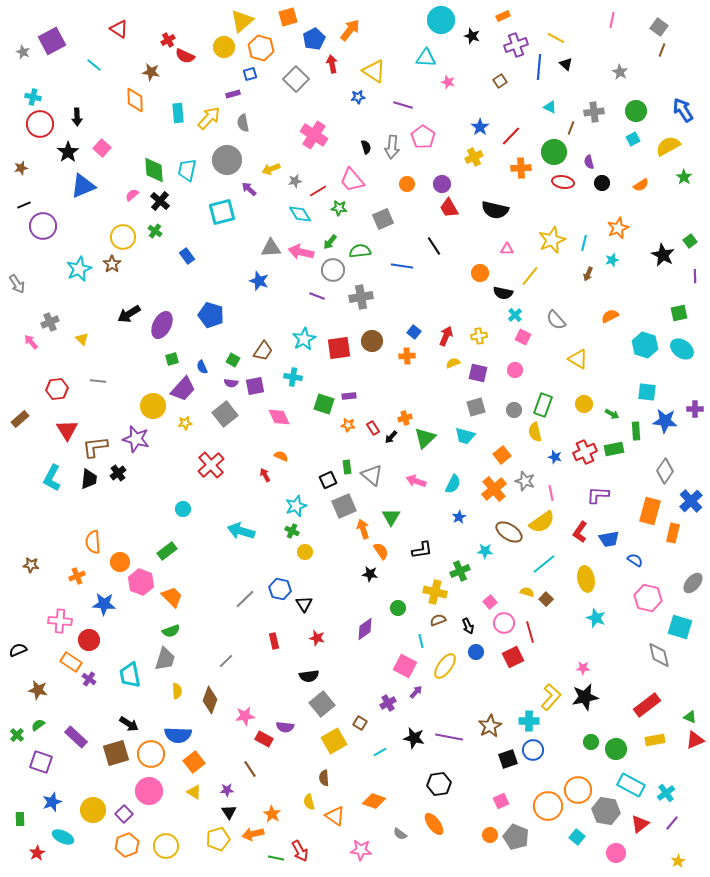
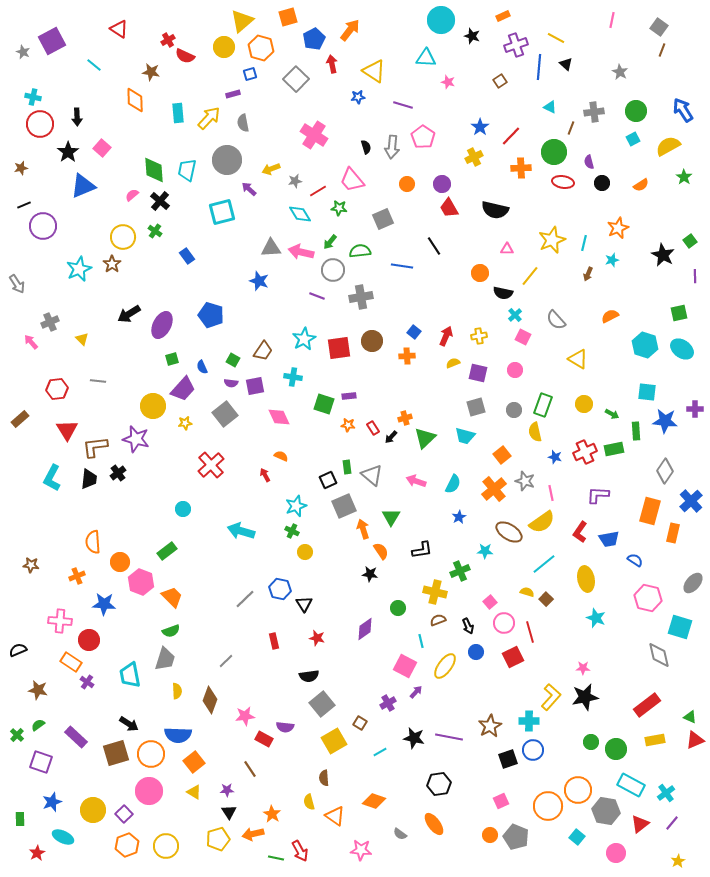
purple cross at (89, 679): moved 2 px left, 3 px down
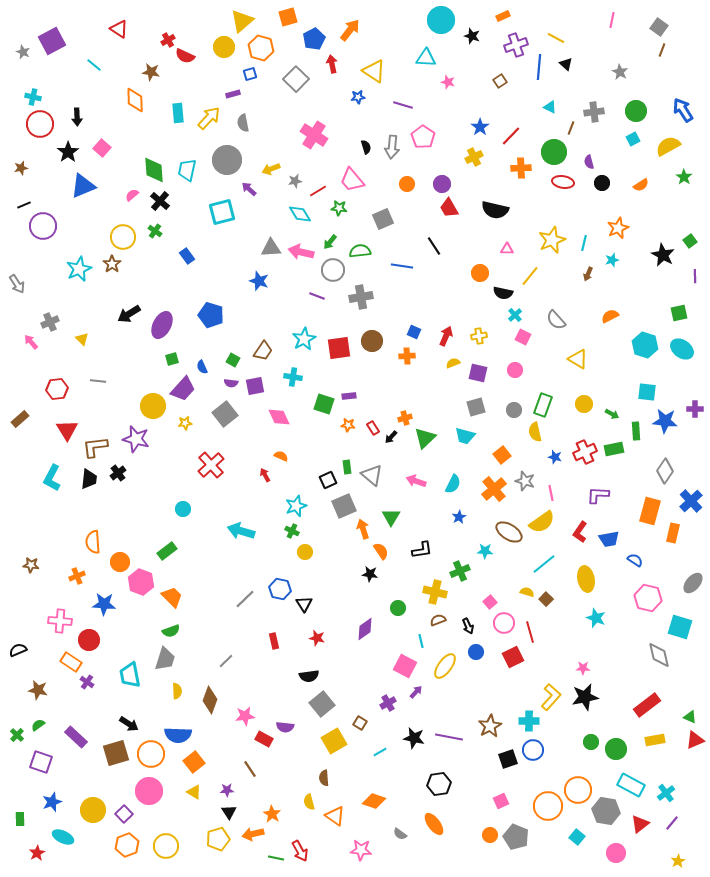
blue square at (414, 332): rotated 16 degrees counterclockwise
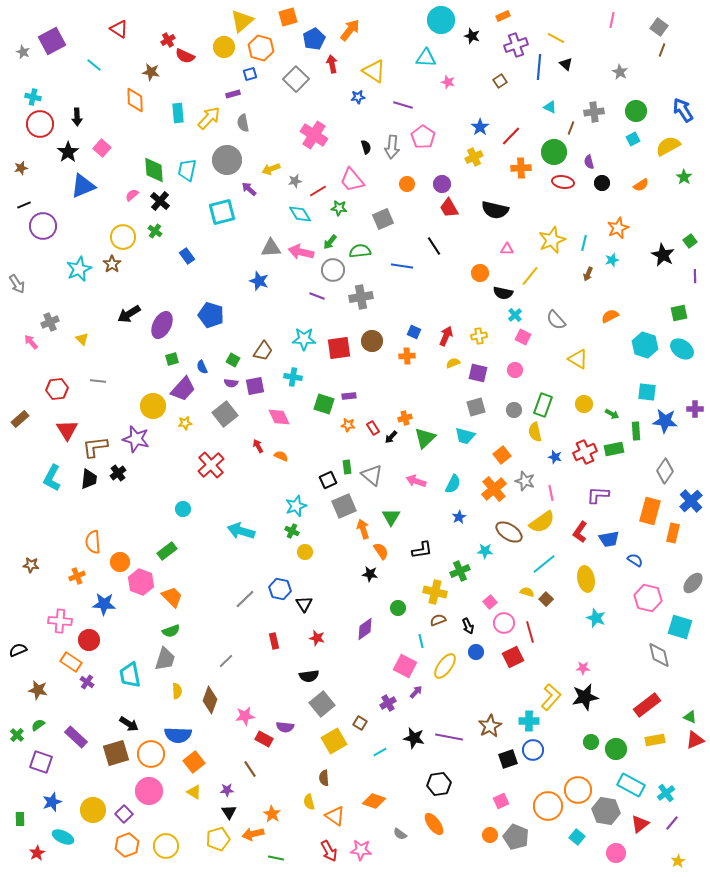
cyan star at (304, 339): rotated 30 degrees clockwise
red arrow at (265, 475): moved 7 px left, 29 px up
red arrow at (300, 851): moved 29 px right
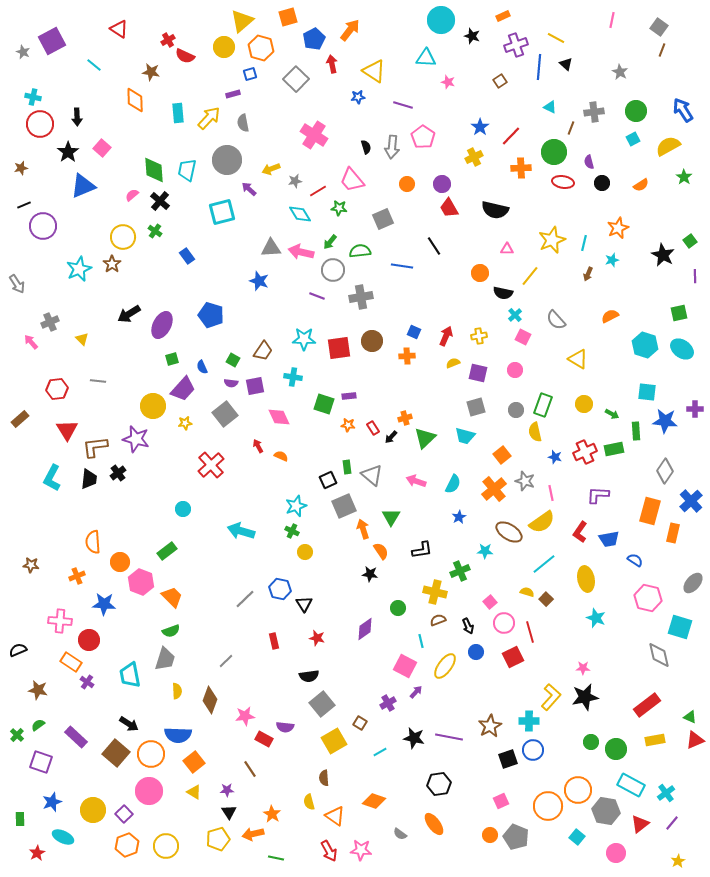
gray circle at (514, 410): moved 2 px right
brown square at (116, 753): rotated 32 degrees counterclockwise
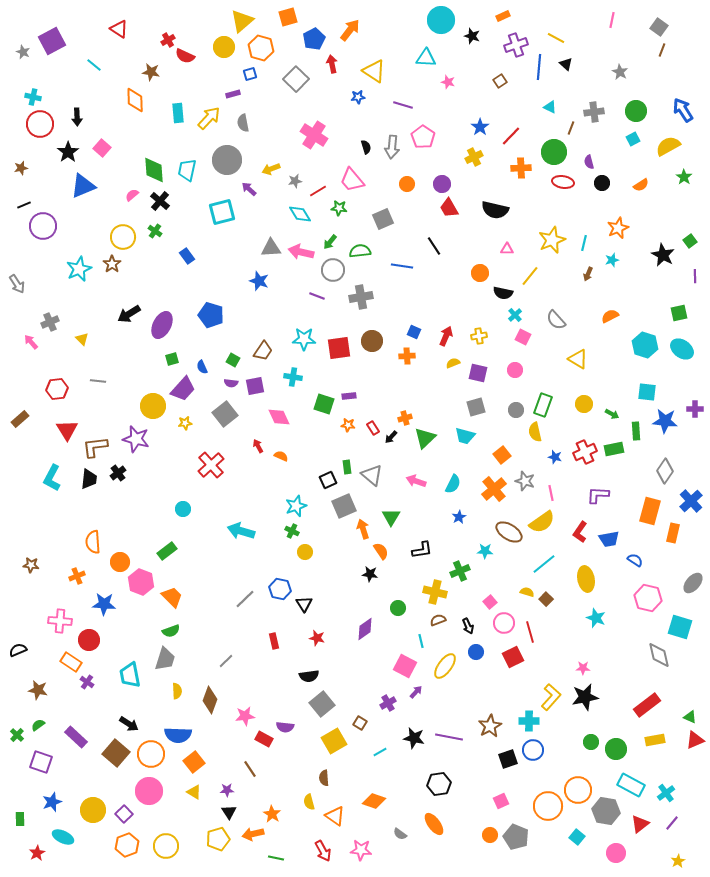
red arrow at (329, 851): moved 6 px left
